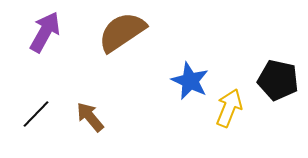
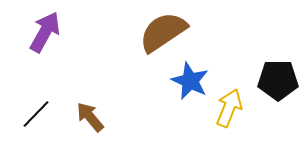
brown semicircle: moved 41 px right
black pentagon: rotated 12 degrees counterclockwise
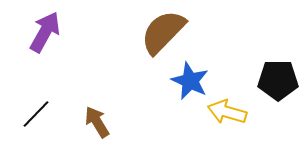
brown semicircle: rotated 12 degrees counterclockwise
yellow arrow: moved 2 px left, 4 px down; rotated 96 degrees counterclockwise
brown arrow: moved 7 px right, 5 px down; rotated 8 degrees clockwise
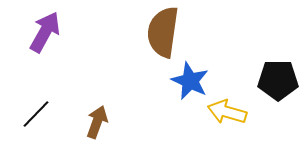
brown semicircle: rotated 36 degrees counterclockwise
brown arrow: rotated 52 degrees clockwise
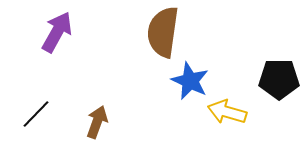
purple arrow: moved 12 px right
black pentagon: moved 1 px right, 1 px up
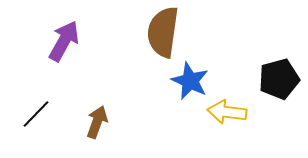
purple arrow: moved 7 px right, 9 px down
black pentagon: rotated 15 degrees counterclockwise
yellow arrow: rotated 9 degrees counterclockwise
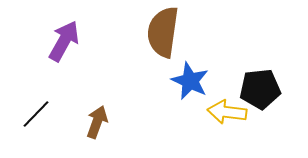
black pentagon: moved 19 px left, 10 px down; rotated 9 degrees clockwise
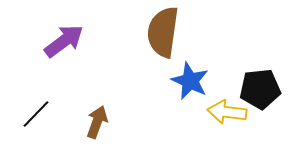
purple arrow: rotated 24 degrees clockwise
